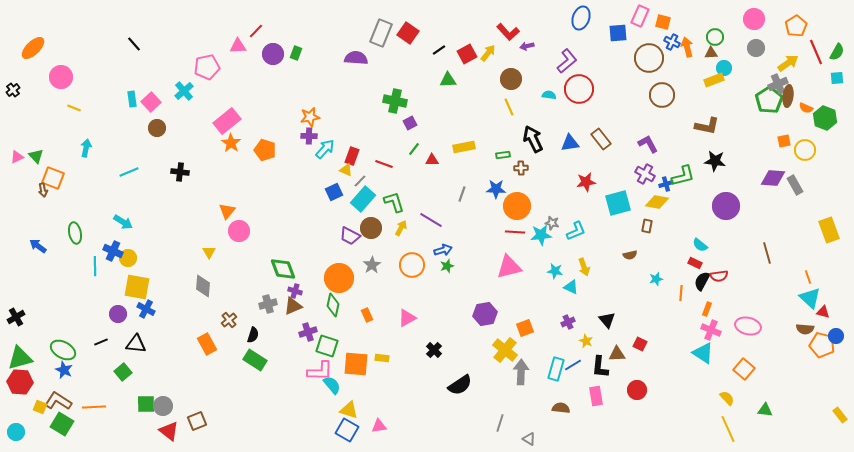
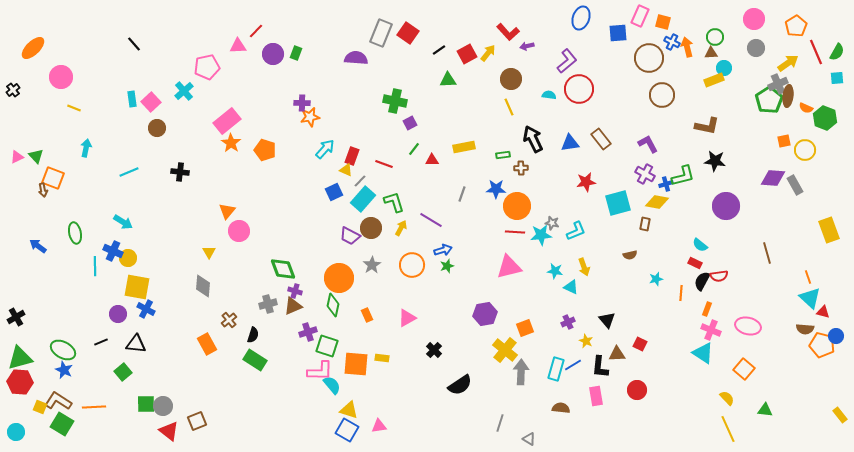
purple cross at (309, 136): moved 7 px left, 33 px up
brown rectangle at (647, 226): moved 2 px left, 2 px up
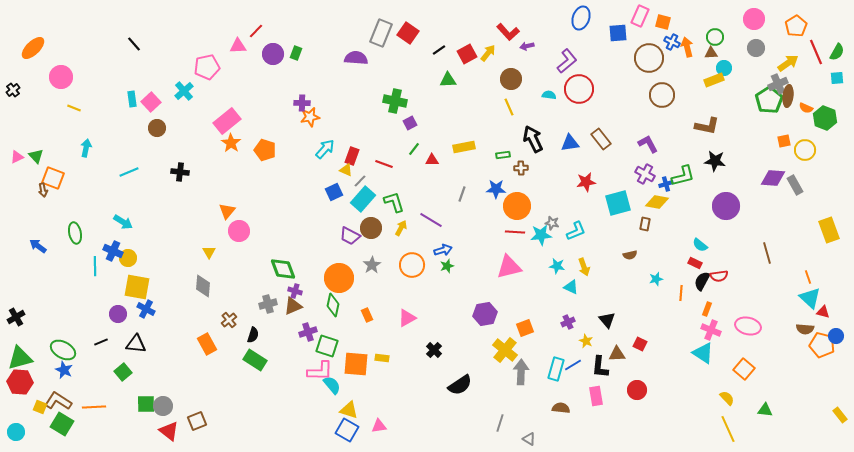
cyan star at (555, 271): moved 2 px right, 5 px up
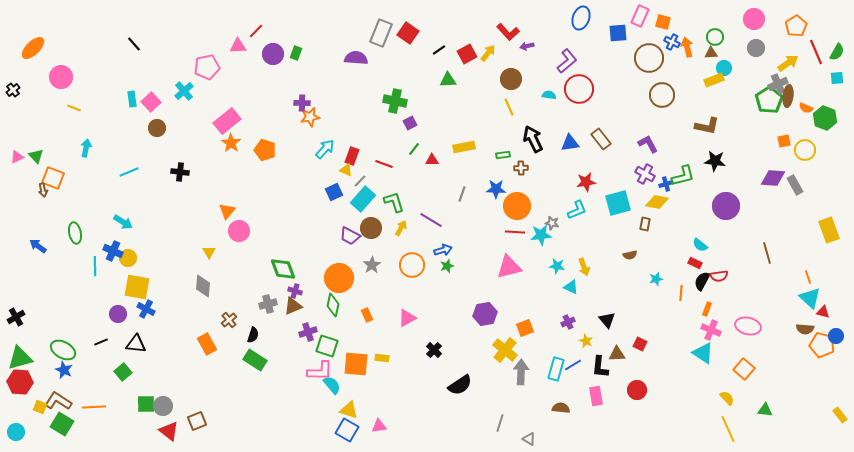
cyan L-shape at (576, 231): moved 1 px right, 21 px up
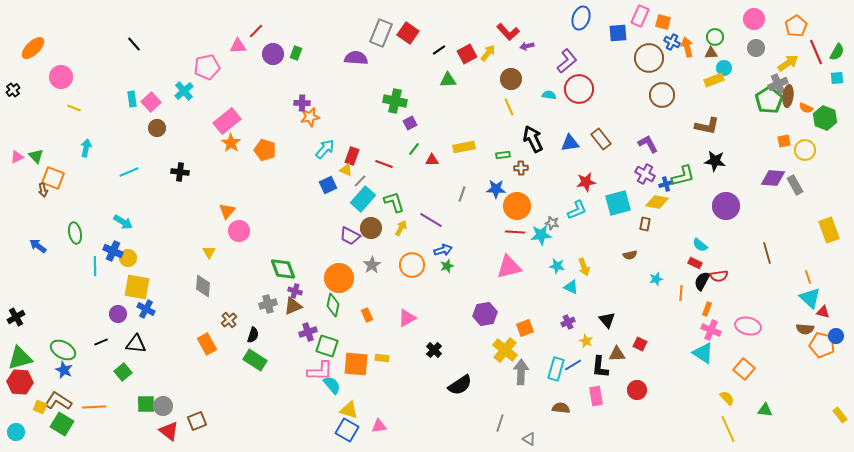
blue square at (334, 192): moved 6 px left, 7 px up
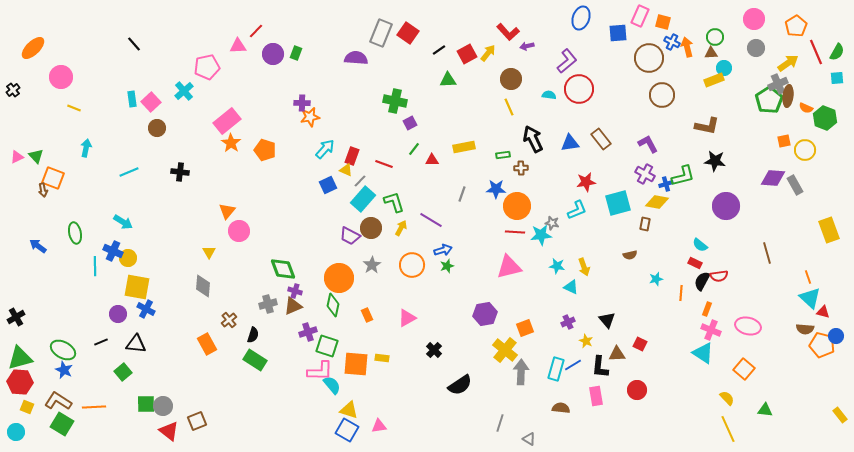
yellow square at (40, 407): moved 13 px left
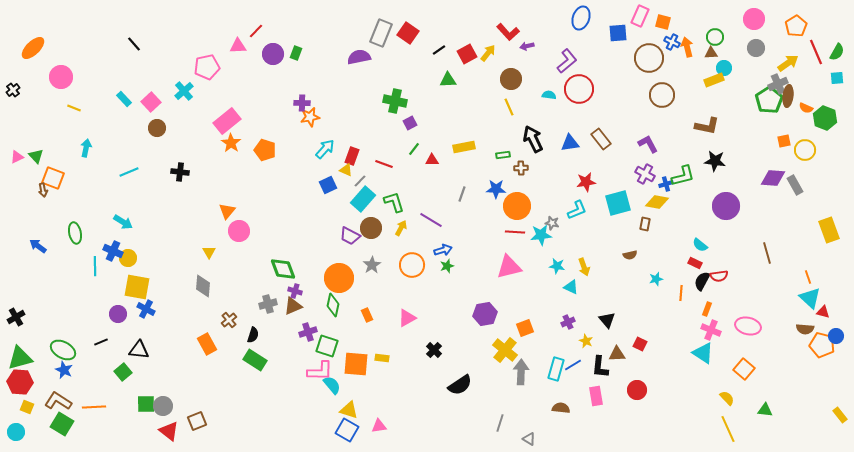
purple semicircle at (356, 58): moved 3 px right, 1 px up; rotated 15 degrees counterclockwise
cyan rectangle at (132, 99): moved 8 px left; rotated 35 degrees counterclockwise
black triangle at (136, 344): moved 3 px right, 6 px down
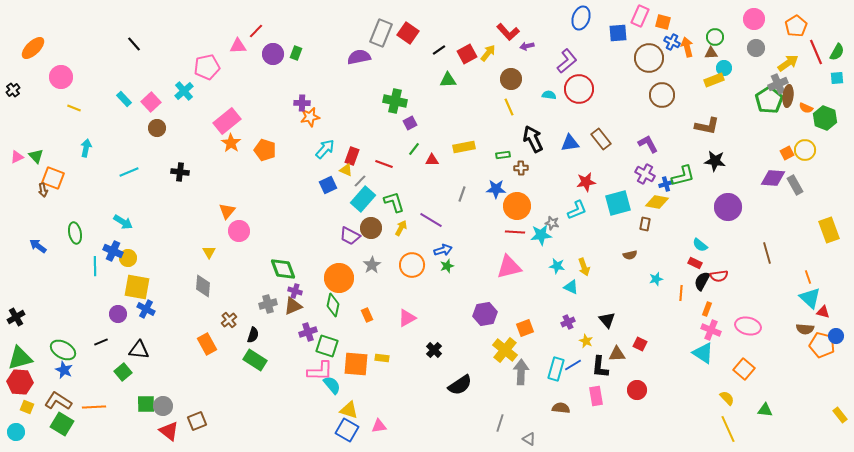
orange square at (784, 141): moved 3 px right, 12 px down; rotated 16 degrees counterclockwise
purple circle at (726, 206): moved 2 px right, 1 px down
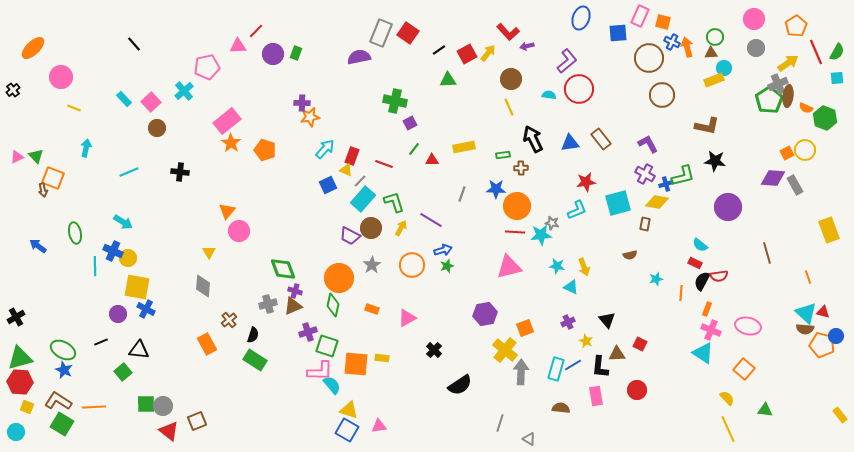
cyan triangle at (810, 298): moved 4 px left, 15 px down
orange rectangle at (367, 315): moved 5 px right, 6 px up; rotated 48 degrees counterclockwise
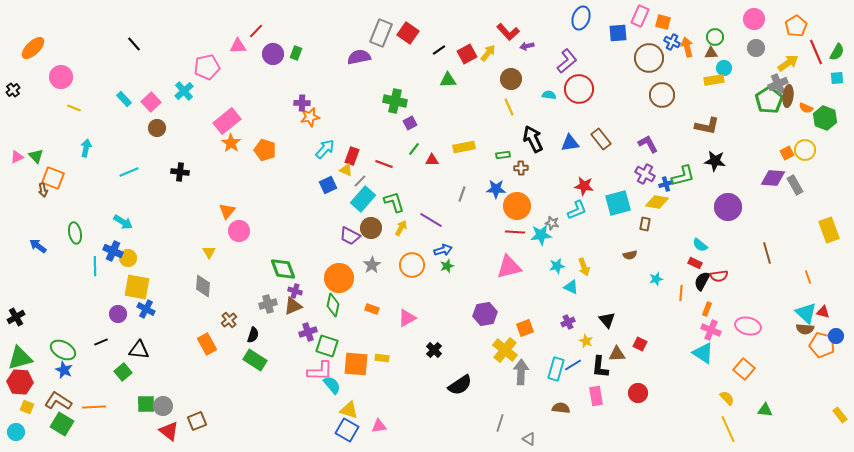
yellow rectangle at (714, 80): rotated 12 degrees clockwise
red star at (586, 182): moved 2 px left, 4 px down; rotated 18 degrees clockwise
cyan star at (557, 266): rotated 21 degrees counterclockwise
red circle at (637, 390): moved 1 px right, 3 px down
